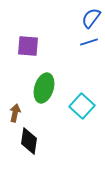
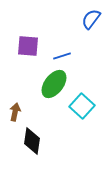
blue semicircle: moved 1 px down
blue line: moved 27 px left, 14 px down
green ellipse: moved 10 px right, 4 px up; rotated 20 degrees clockwise
brown arrow: moved 1 px up
black diamond: moved 3 px right
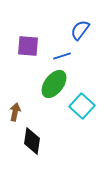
blue semicircle: moved 11 px left, 11 px down
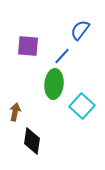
blue line: rotated 30 degrees counterclockwise
green ellipse: rotated 32 degrees counterclockwise
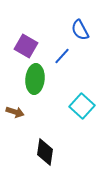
blue semicircle: rotated 65 degrees counterclockwise
purple square: moved 2 px left; rotated 25 degrees clockwise
green ellipse: moved 19 px left, 5 px up
brown arrow: rotated 96 degrees clockwise
black diamond: moved 13 px right, 11 px down
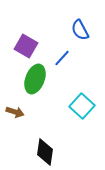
blue line: moved 2 px down
green ellipse: rotated 16 degrees clockwise
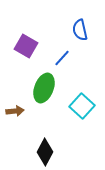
blue semicircle: rotated 15 degrees clockwise
green ellipse: moved 9 px right, 9 px down
brown arrow: moved 1 px up; rotated 24 degrees counterclockwise
black diamond: rotated 20 degrees clockwise
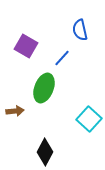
cyan square: moved 7 px right, 13 px down
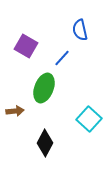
black diamond: moved 9 px up
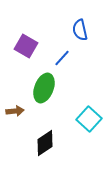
black diamond: rotated 28 degrees clockwise
